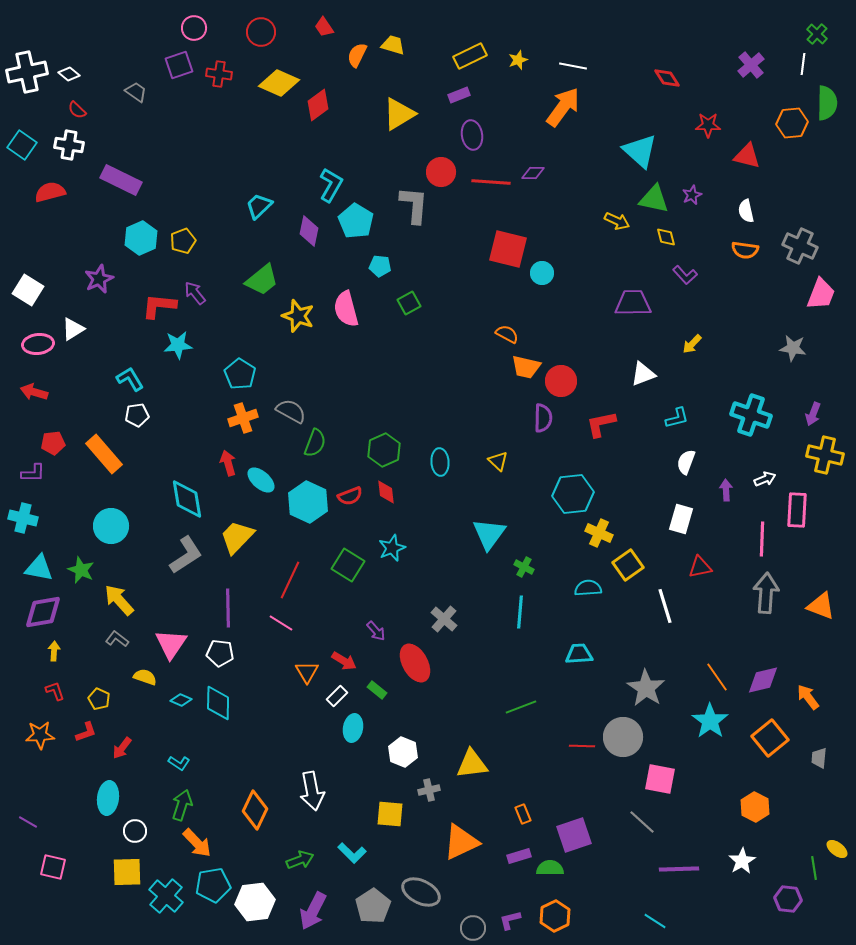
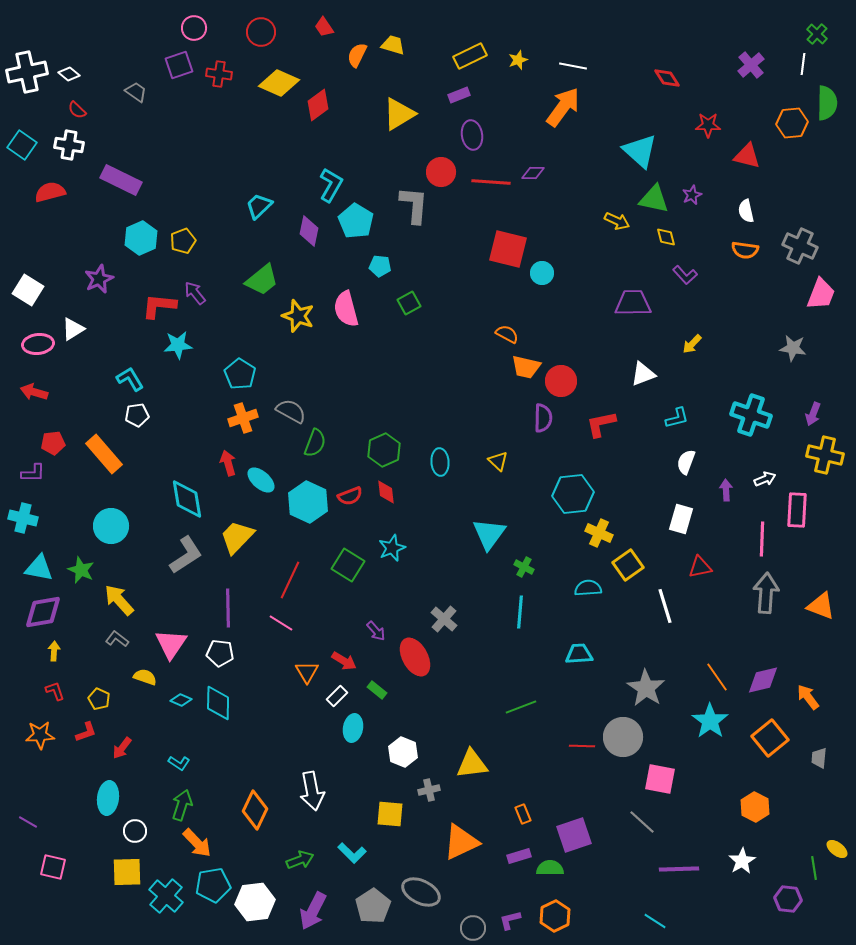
red ellipse at (415, 663): moved 6 px up
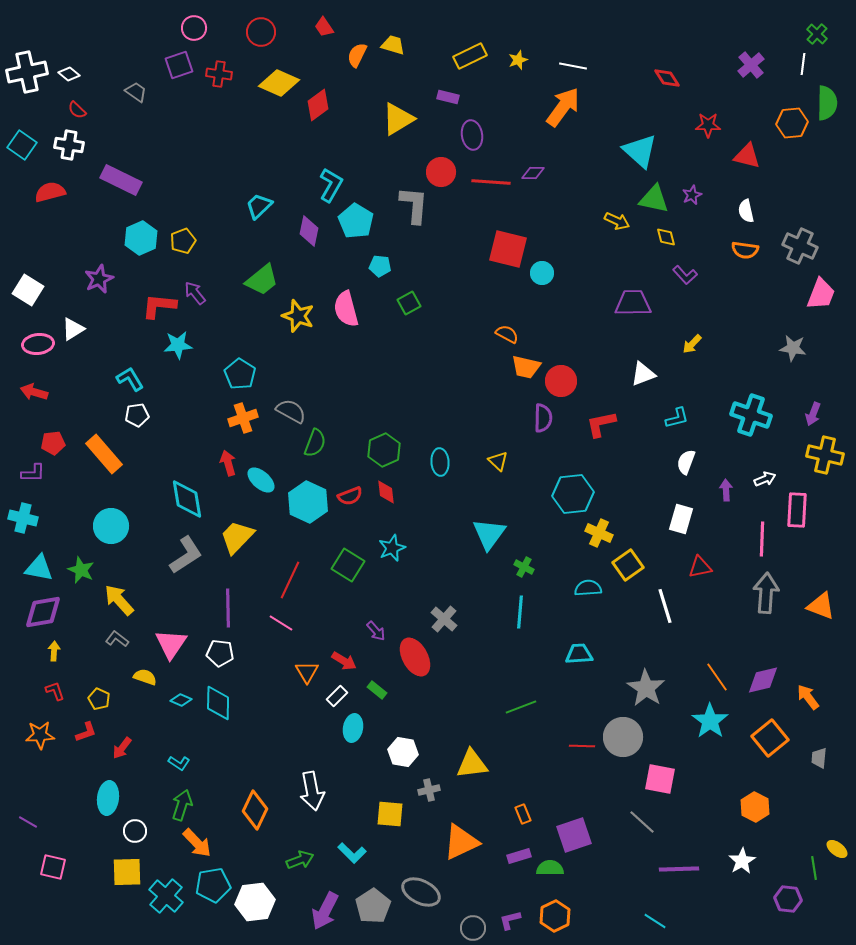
purple rectangle at (459, 95): moved 11 px left, 2 px down; rotated 35 degrees clockwise
yellow triangle at (399, 114): moved 1 px left, 5 px down
white hexagon at (403, 752): rotated 12 degrees counterclockwise
purple arrow at (313, 911): moved 12 px right
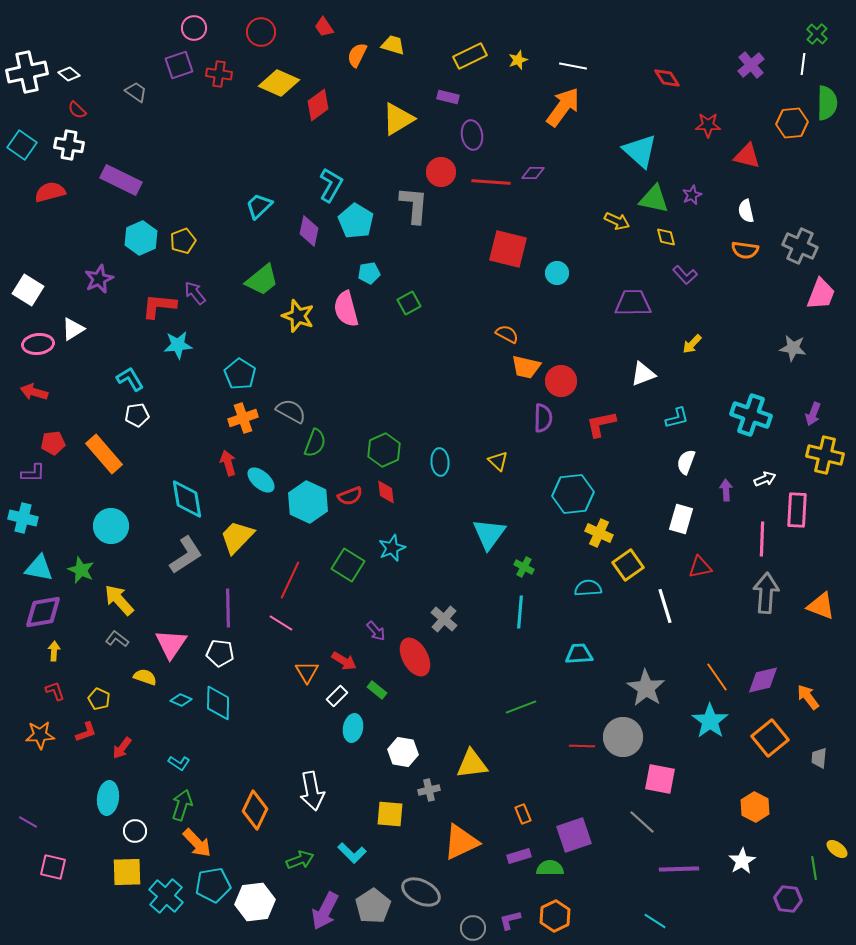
cyan pentagon at (380, 266): moved 11 px left, 7 px down; rotated 15 degrees counterclockwise
cyan circle at (542, 273): moved 15 px right
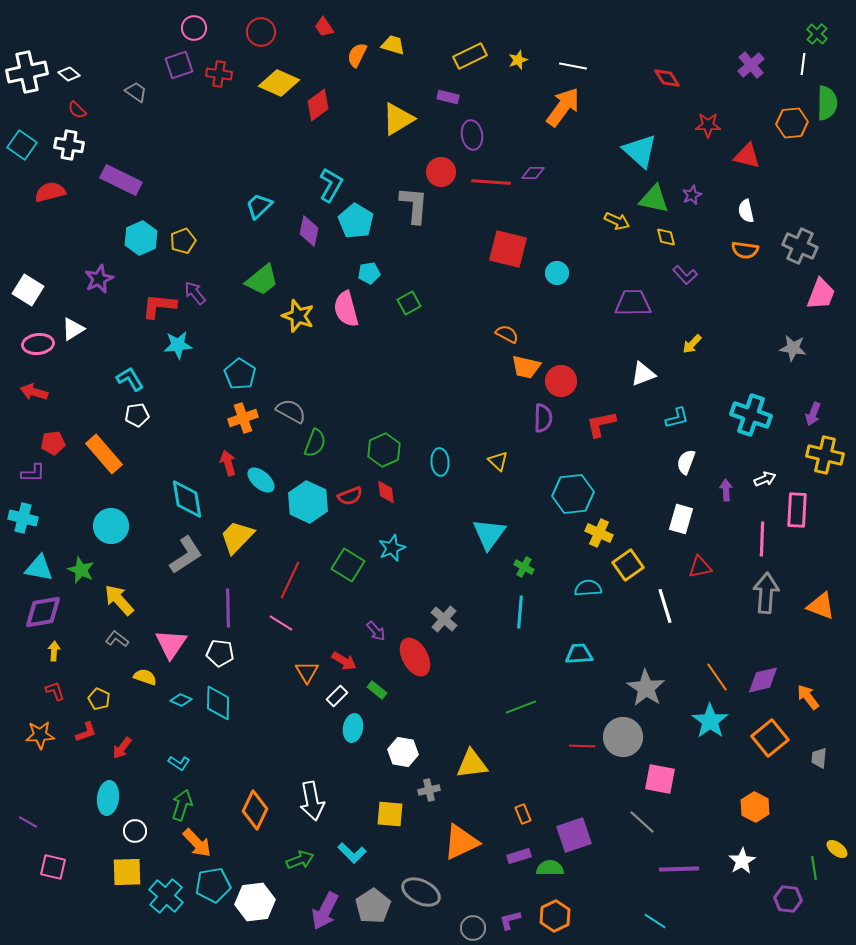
white arrow at (312, 791): moved 10 px down
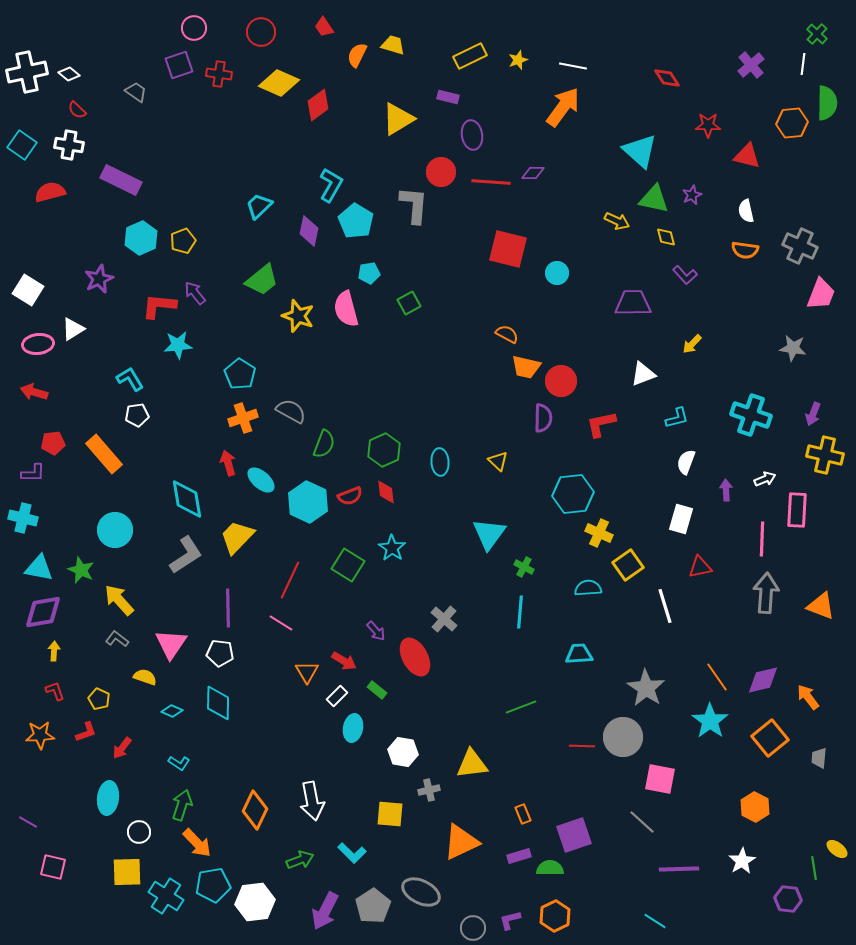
green semicircle at (315, 443): moved 9 px right, 1 px down
cyan circle at (111, 526): moved 4 px right, 4 px down
cyan star at (392, 548): rotated 16 degrees counterclockwise
cyan diamond at (181, 700): moved 9 px left, 11 px down
white circle at (135, 831): moved 4 px right, 1 px down
cyan cross at (166, 896): rotated 8 degrees counterclockwise
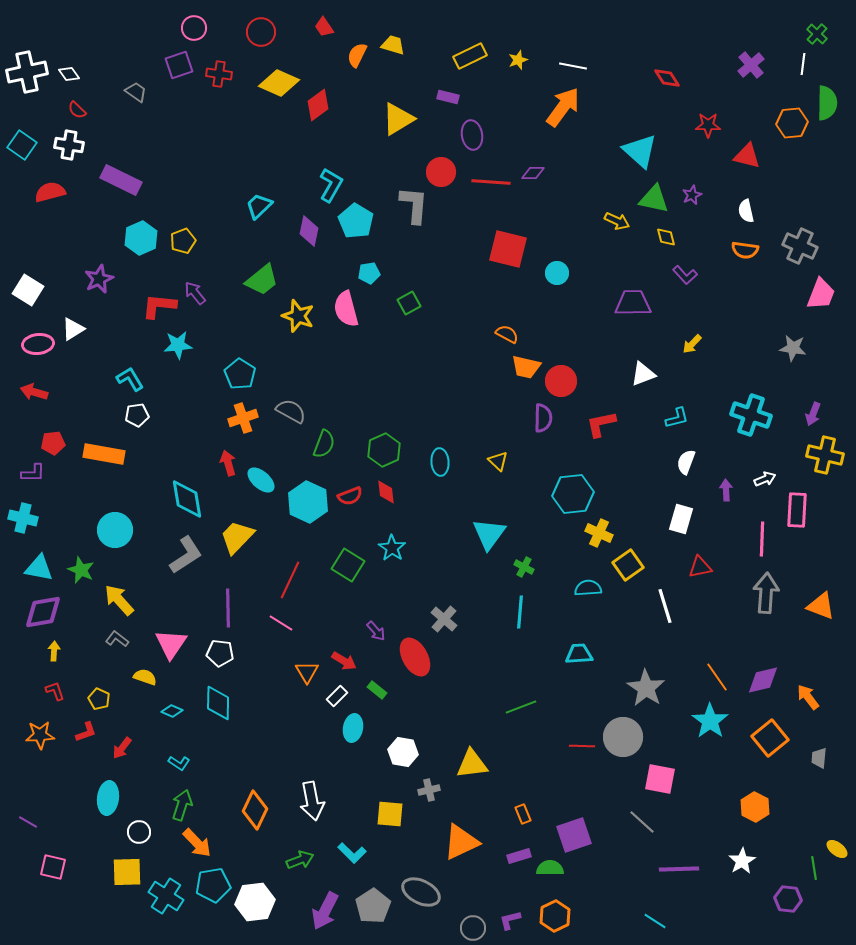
white diamond at (69, 74): rotated 15 degrees clockwise
orange rectangle at (104, 454): rotated 39 degrees counterclockwise
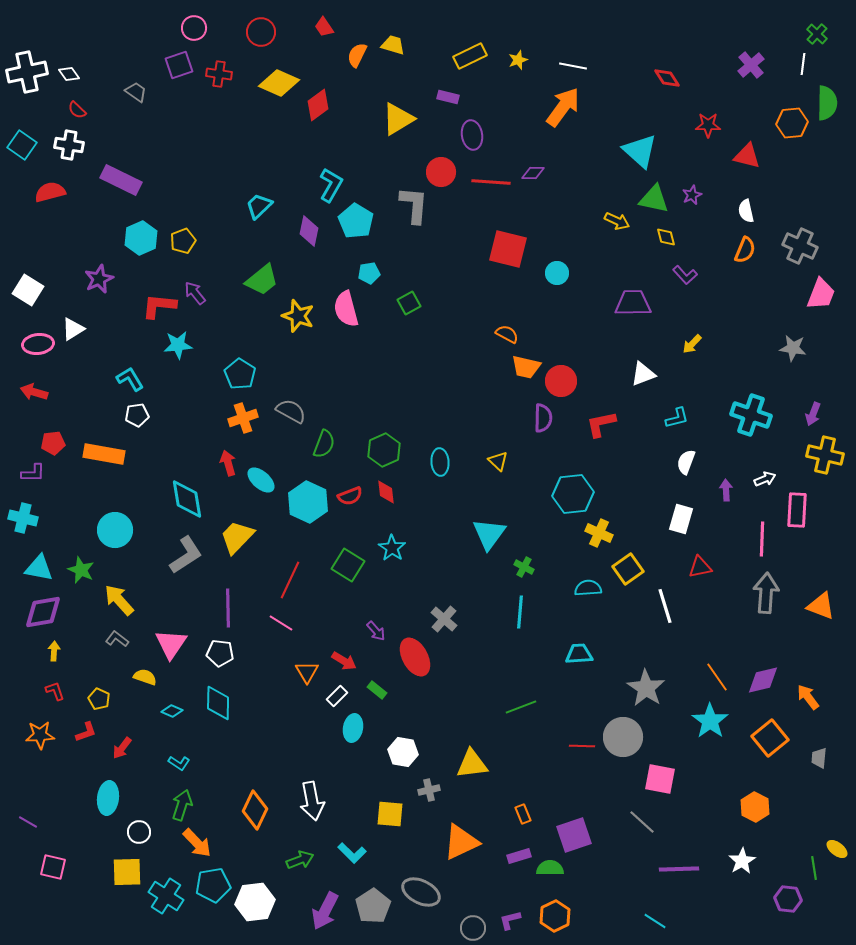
orange semicircle at (745, 250): rotated 76 degrees counterclockwise
yellow square at (628, 565): moved 4 px down
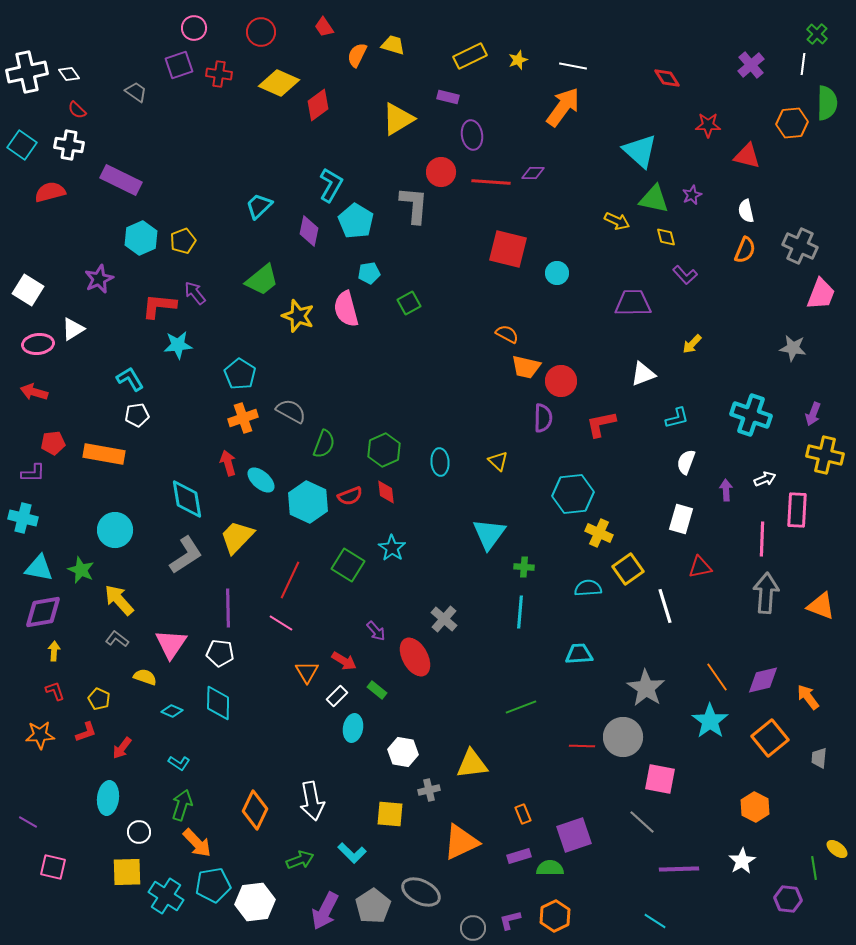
green cross at (524, 567): rotated 24 degrees counterclockwise
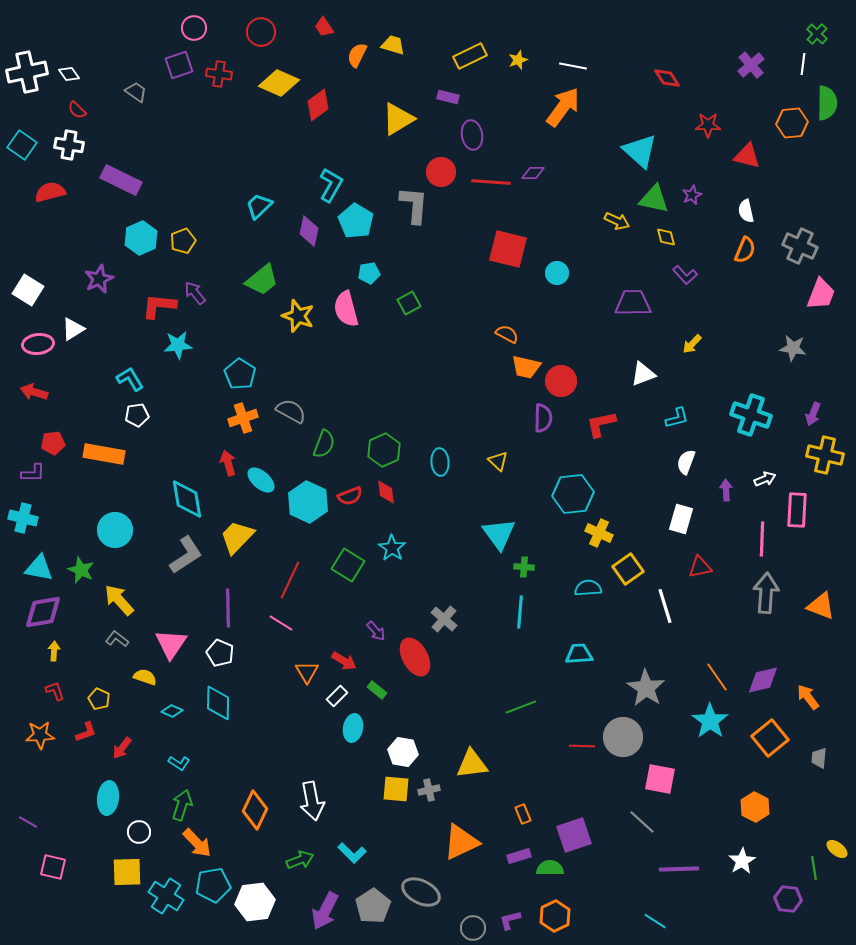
cyan triangle at (489, 534): moved 10 px right; rotated 12 degrees counterclockwise
white pentagon at (220, 653): rotated 16 degrees clockwise
yellow square at (390, 814): moved 6 px right, 25 px up
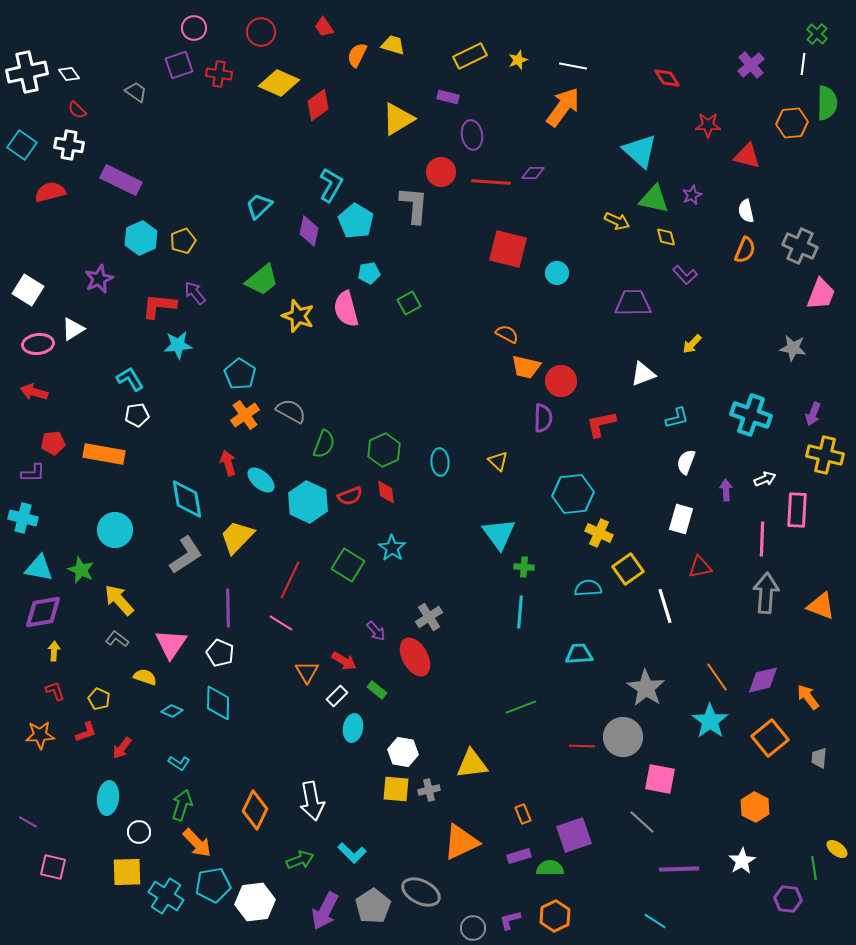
orange cross at (243, 418): moved 2 px right, 3 px up; rotated 16 degrees counterclockwise
gray cross at (444, 619): moved 15 px left, 2 px up; rotated 16 degrees clockwise
